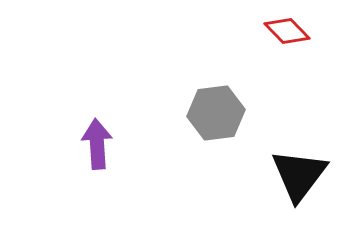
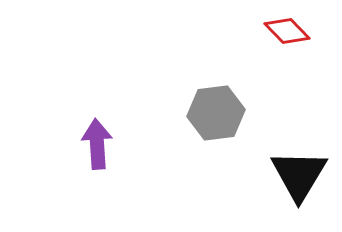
black triangle: rotated 6 degrees counterclockwise
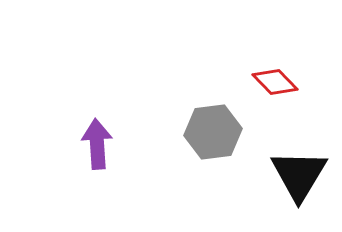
red diamond: moved 12 px left, 51 px down
gray hexagon: moved 3 px left, 19 px down
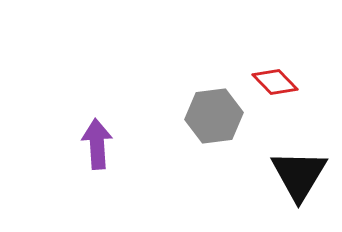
gray hexagon: moved 1 px right, 16 px up
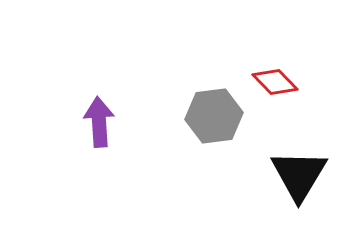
purple arrow: moved 2 px right, 22 px up
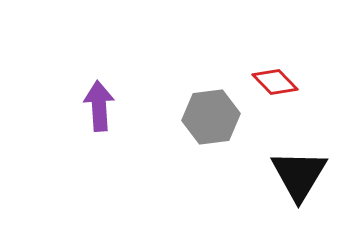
gray hexagon: moved 3 px left, 1 px down
purple arrow: moved 16 px up
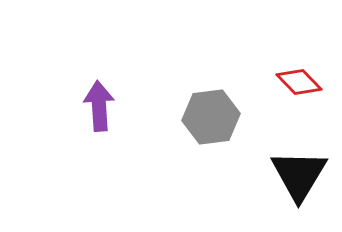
red diamond: moved 24 px right
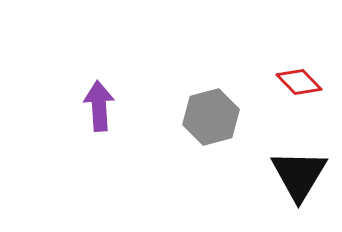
gray hexagon: rotated 8 degrees counterclockwise
